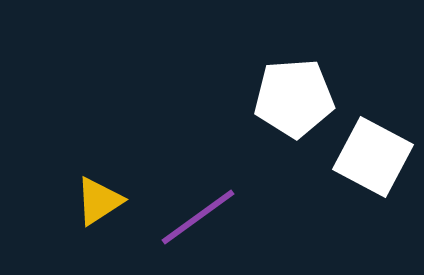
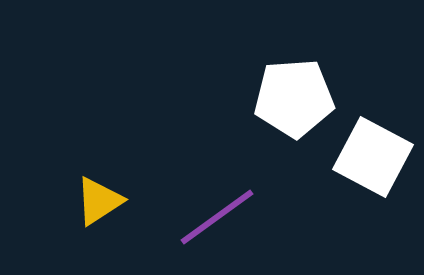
purple line: moved 19 px right
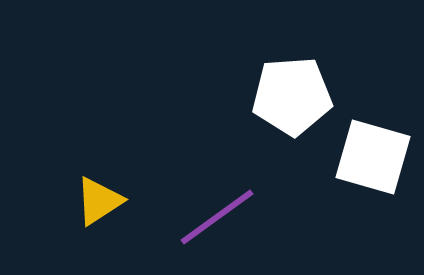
white pentagon: moved 2 px left, 2 px up
white square: rotated 12 degrees counterclockwise
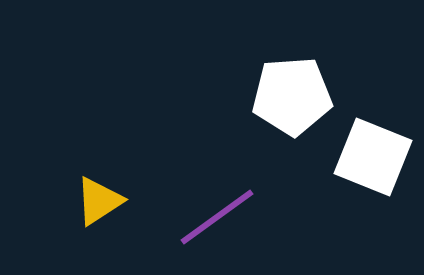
white square: rotated 6 degrees clockwise
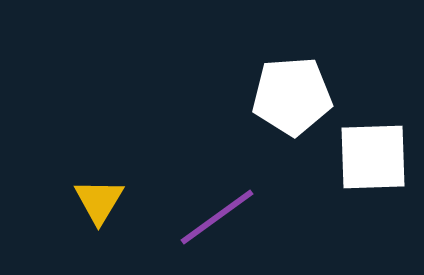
white square: rotated 24 degrees counterclockwise
yellow triangle: rotated 26 degrees counterclockwise
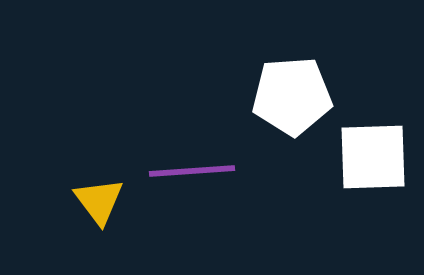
yellow triangle: rotated 8 degrees counterclockwise
purple line: moved 25 px left, 46 px up; rotated 32 degrees clockwise
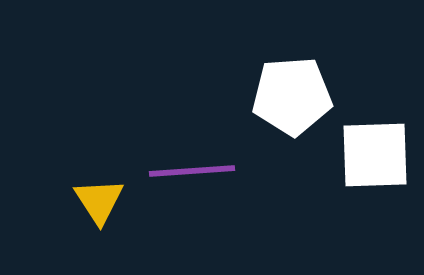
white square: moved 2 px right, 2 px up
yellow triangle: rotated 4 degrees clockwise
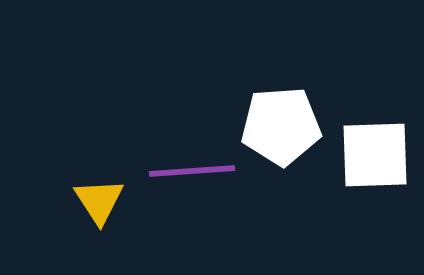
white pentagon: moved 11 px left, 30 px down
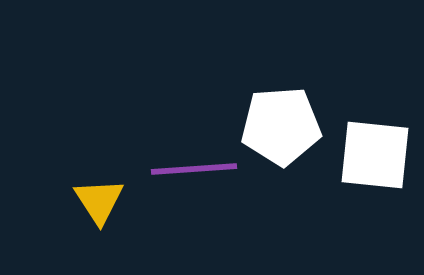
white square: rotated 8 degrees clockwise
purple line: moved 2 px right, 2 px up
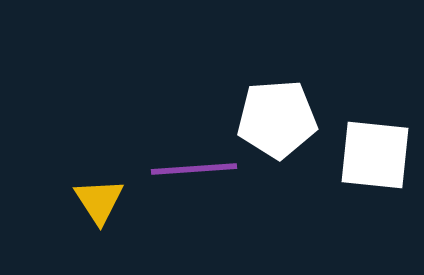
white pentagon: moved 4 px left, 7 px up
